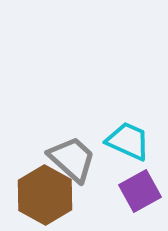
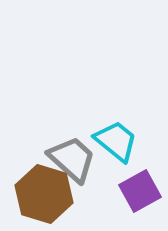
cyan trapezoid: moved 12 px left; rotated 15 degrees clockwise
brown hexagon: moved 1 px left, 1 px up; rotated 12 degrees counterclockwise
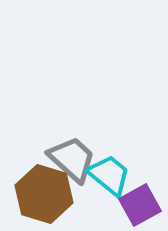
cyan trapezoid: moved 7 px left, 34 px down
purple square: moved 14 px down
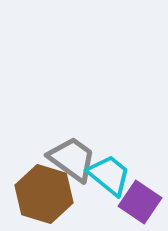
gray trapezoid: rotated 6 degrees counterclockwise
purple square: moved 3 px up; rotated 27 degrees counterclockwise
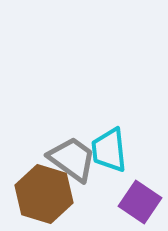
cyan trapezoid: moved 25 px up; rotated 135 degrees counterclockwise
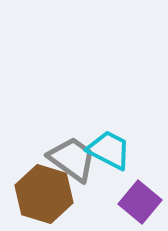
cyan trapezoid: rotated 123 degrees clockwise
purple square: rotated 6 degrees clockwise
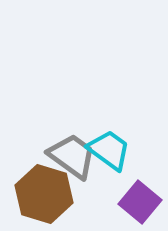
cyan trapezoid: rotated 9 degrees clockwise
gray trapezoid: moved 3 px up
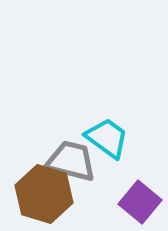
cyan trapezoid: moved 2 px left, 12 px up
gray trapezoid: moved 1 px left, 5 px down; rotated 22 degrees counterclockwise
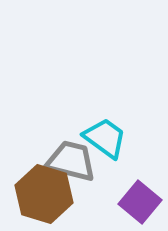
cyan trapezoid: moved 2 px left
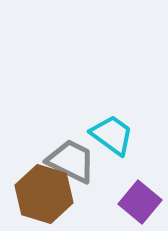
cyan trapezoid: moved 7 px right, 3 px up
gray trapezoid: rotated 12 degrees clockwise
